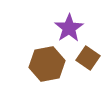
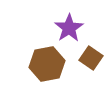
brown square: moved 3 px right
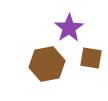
brown square: rotated 25 degrees counterclockwise
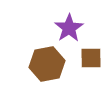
brown square: rotated 10 degrees counterclockwise
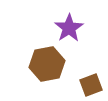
brown square: moved 27 px down; rotated 20 degrees counterclockwise
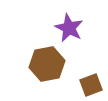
purple star: rotated 12 degrees counterclockwise
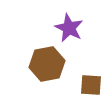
brown square: rotated 25 degrees clockwise
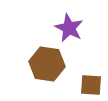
brown hexagon: rotated 20 degrees clockwise
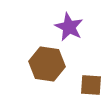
purple star: moved 1 px up
